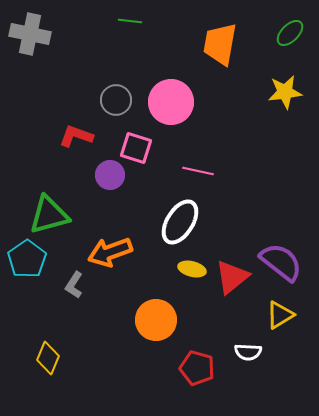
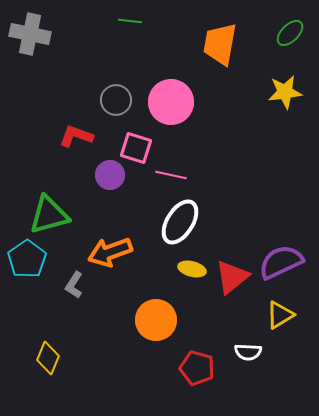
pink line: moved 27 px left, 4 px down
purple semicircle: rotated 63 degrees counterclockwise
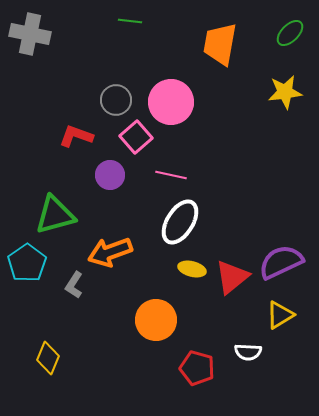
pink square: moved 11 px up; rotated 32 degrees clockwise
green triangle: moved 6 px right
cyan pentagon: moved 4 px down
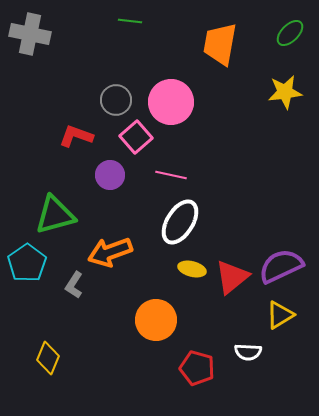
purple semicircle: moved 4 px down
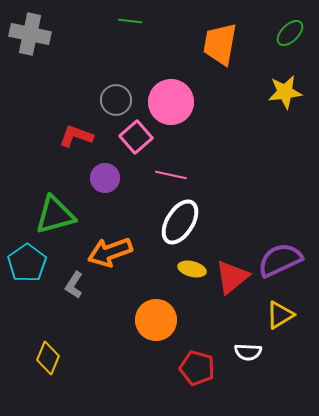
purple circle: moved 5 px left, 3 px down
purple semicircle: moved 1 px left, 6 px up
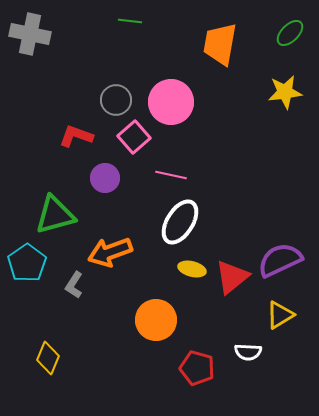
pink square: moved 2 px left
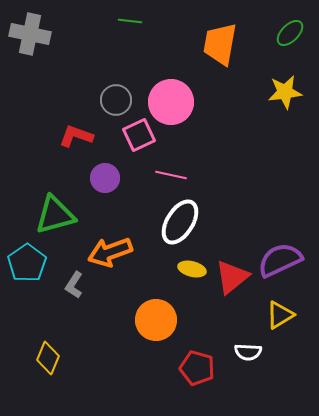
pink square: moved 5 px right, 2 px up; rotated 16 degrees clockwise
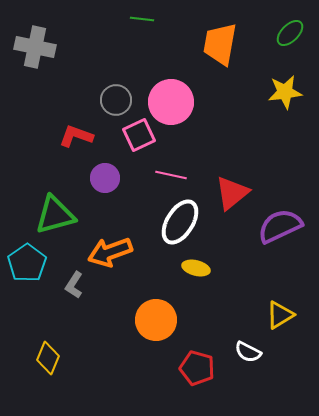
green line: moved 12 px right, 2 px up
gray cross: moved 5 px right, 13 px down
purple semicircle: moved 34 px up
yellow ellipse: moved 4 px right, 1 px up
red triangle: moved 84 px up
white semicircle: rotated 24 degrees clockwise
